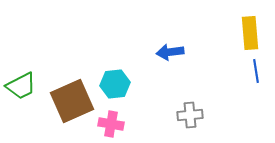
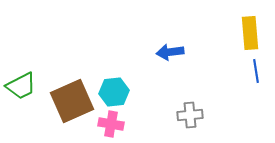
cyan hexagon: moved 1 px left, 8 px down
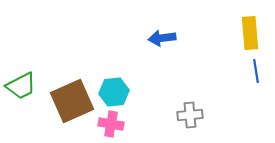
blue arrow: moved 8 px left, 14 px up
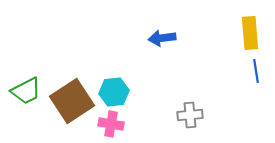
green trapezoid: moved 5 px right, 5 px down
brown square: rotated 9 degrees counterclockwise
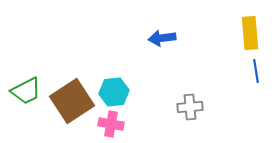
gray cross: moved 8 px up
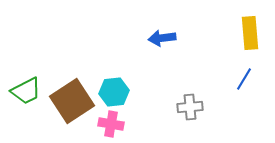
blue line: moved 12 px left, 8 px down; rotated 40 degrees clockwise
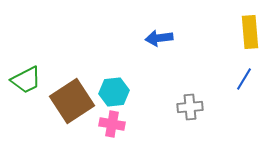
yellow rectangle: moved 1 px up
blue arrow: moved 3 px left
green trapezoid: moved 11 px up
pink cross: moved 1 px right
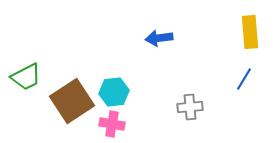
green trapezoid: moved 3 px up
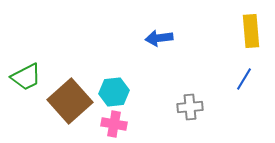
yellow rectangle: moved 1 px right, 1 px up
brown square: moved 2 px left; rotated 9 degrees counterclockwise
pink cross: moved 2 px right
